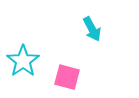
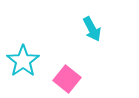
pink square: moved 2 px down; rotated 24 degrees clockwise
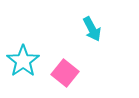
pink square: moved 2 px left, 6 px up
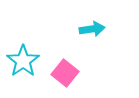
cyan arrow: rotated 70 degrees counterclockwise
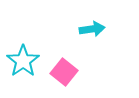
pink square: moved 1 px left, 1 px up
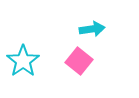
pink square: moved 15 px right, 11 px up
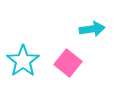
pink square: moved 11 px left, 2 px down
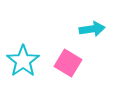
pink square: rotated 8 degrees counterclockwise
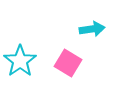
cyan star: moved 3 px left
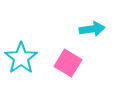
cyan star: moved 1 px right, 3 px up
